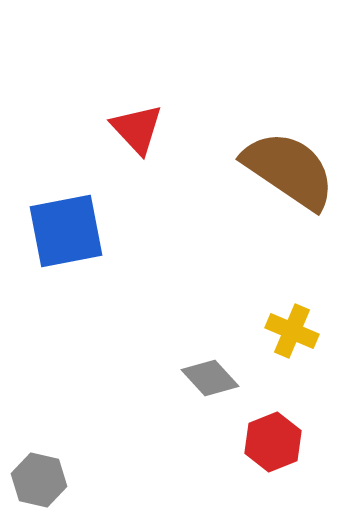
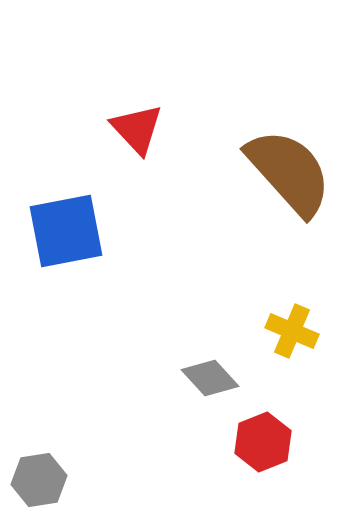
brown semicircle: moved 2 px down; rotated 14 degrees clockwise
red hexagon: moved 10 px left
gray hexagon: rotated 22 degrees counterclockwise
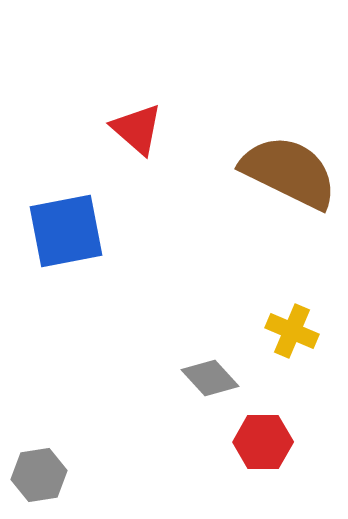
red triangle: rotated 6 degrees counterclockwise
brown semicircle: rotated 22 degrees counterclockwise
red hexagon: rotated 22 degrees clockwise
gray hexagon: moved 5 px up
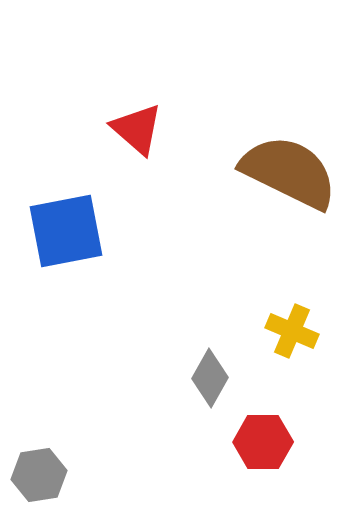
gray diamond: rotated 72 degrees clockwise
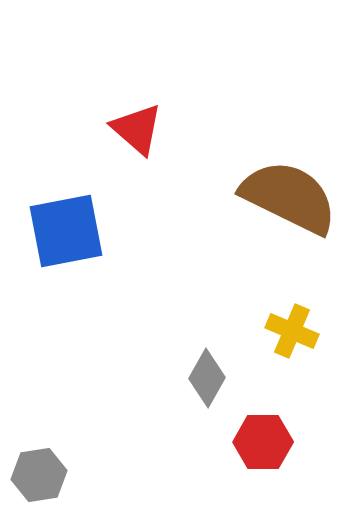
brown semicircle: moved 25 px down
gray diamond: moved 3 px left
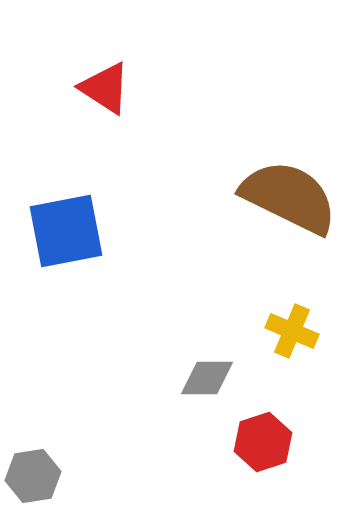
red triangle: moved 32 px left, 41 px up; rotated 8 degrees counterclockwise
gray diamond: rotated 60 degrees clockwise
red hexagon: rotated 18 degrees counterclockwise
gray hexagon: moved 6 px left, 1 px down
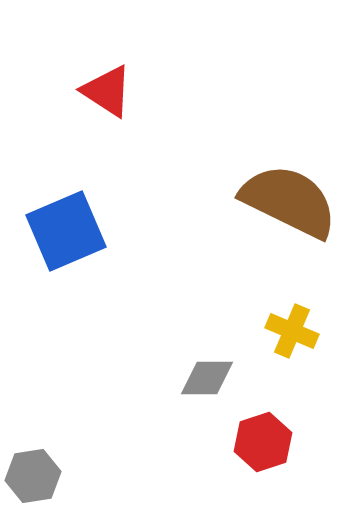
red triangle: moved 2 px right, 3 px down
brown semicircle: moved 4 px down
blue square: rotated 12 degrees counterclockwise
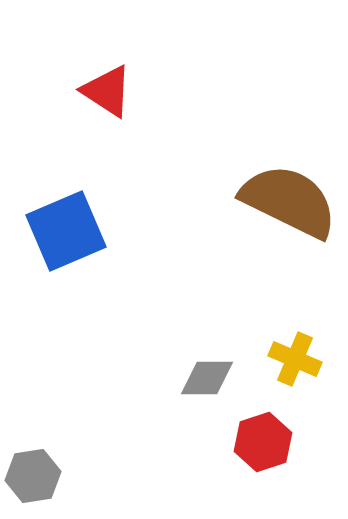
yellow cross: moved 3 px right, 28 px down
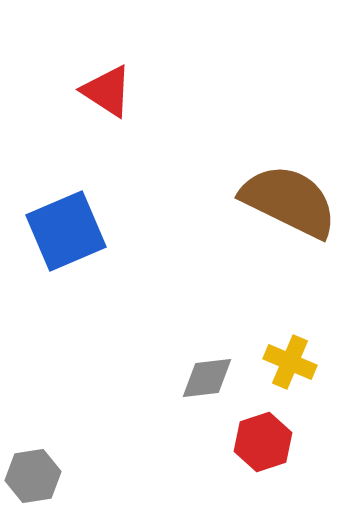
yellow cross: moved 5 px left, 3 px down
gray diamond: rotated 6 degrees counterclockwise
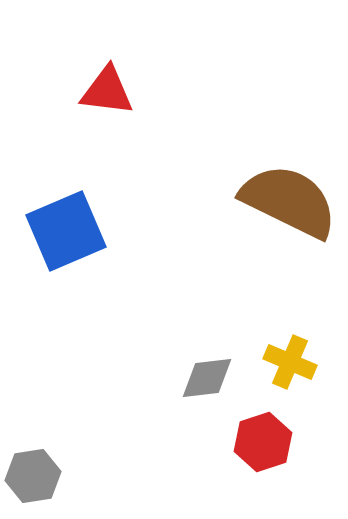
red triangle: rotated 26 degrees counterclockwise
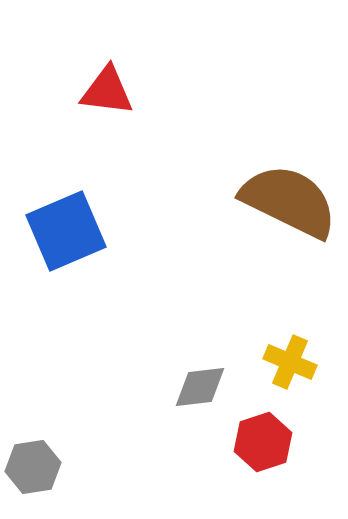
gray diamond: moved 7 px left, 9 px down
gray hexagon: moved 9 px up
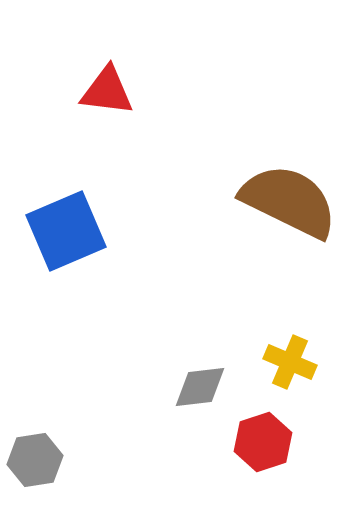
gray hexagon: moved 2 px right, 7 px up
